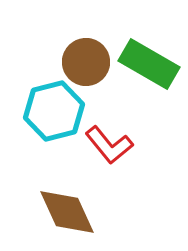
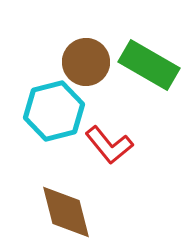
green rectangle: moved 1 px down
brown diamond: moved 1 px left; rotated 10 degrees clockwise
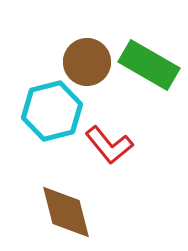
brown circle: moved 1 px right
cyan hexagon: moved 2 px left
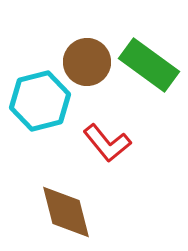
green rectangle: rotated 6 degrees clockwise
cyan hexagon: moved 12 px left, 10 px up
red L-shape: moved 2 px left, 2 px up
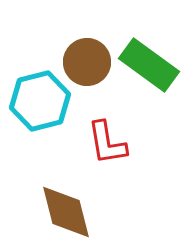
red L-shape: rotated 30 degrees clockwise
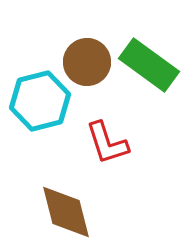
red L-shape: rotated 9 degrees counterclockwise
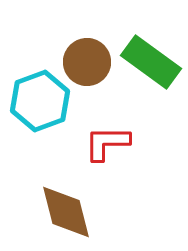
green rectangle: moved 2 px right, 3 px up
cyan hexagon: rotated 6 degrees counterclockwise
red L-shape: rotated 108 degrees clockwise
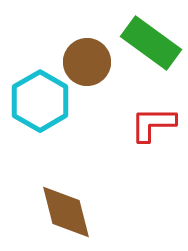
green rectangle: moved 19 px up
cyan hexagon: rotated 10 degrees counterclockwise
red L-shape: moved 46 px right, 19 px up
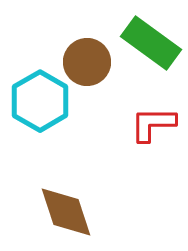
brown diamond: rotated 4 degrees counterclockwise
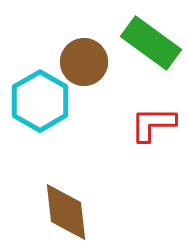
brown circle: moved 3 px left
brown diamond: rotated 12 degrees clockwise
